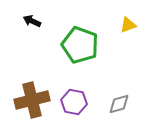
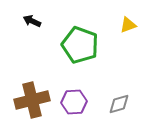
purple hexagon: rotated 15 degrees counterclockwise
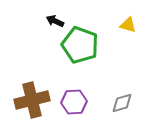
black arrow: moved 23 px right
yellow triangle: rotated 36 degrees clockwise
gray diamond: moved 3 px right, 1 px up
